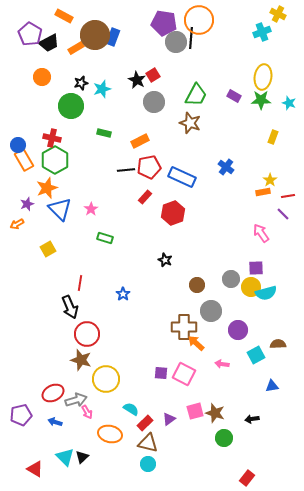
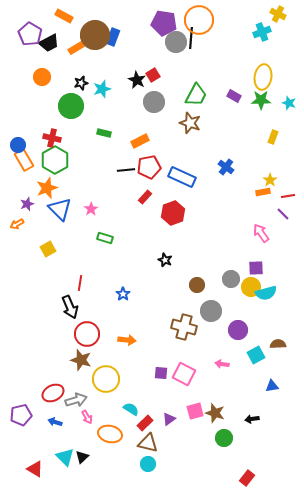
brown cross at (184, 327): rotated 15 degrees clockwise
orange arrow at (196, 343): moved 69 px left, 3 px up; rotated 144 degrees clockwise
pink arrow at (87, 412): moved 5 px down
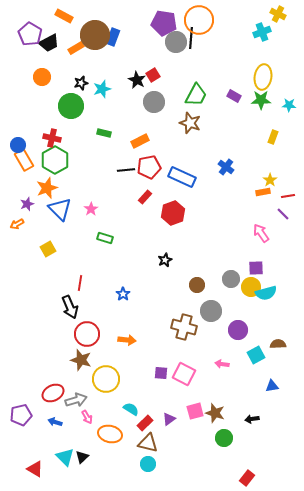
cyan star at (289, 103): moved 2 px down; rotated 16 degrees counterclockwise
black star at (165, 260): rotated 24 degrees clockwise
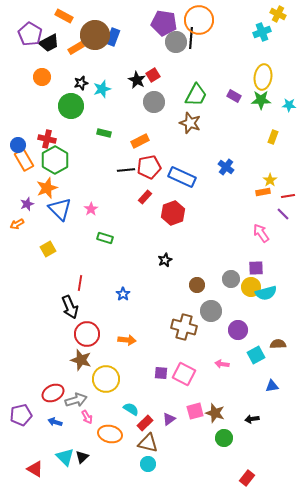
red cross at (52, 138): moved 5 px left, 1 px down
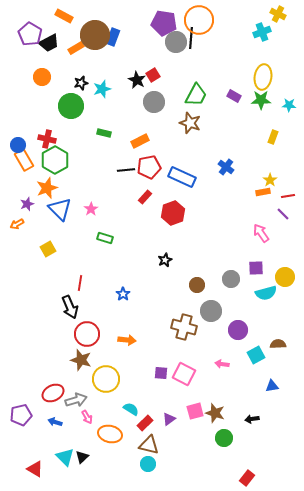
yellow circle at (251, 287): moved 34 px right, 10 px up
brown triangle at (148, 443): moved 1 px right, 2 px down
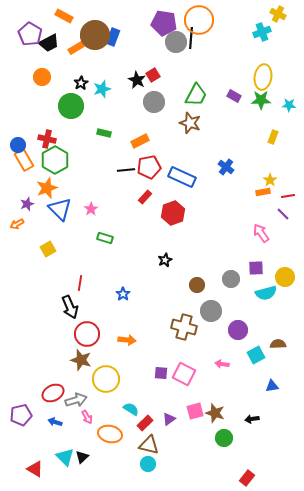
black star at (81, 83): rotated 16 degrees counterclockwise
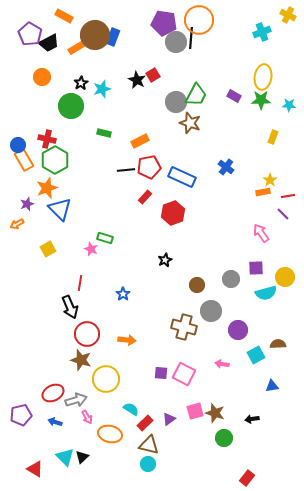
yellow cross at (278, 14): moved 10 px right, 1 px down
gray circle at (154, 102): moved 22 px right
pink star at (91, 209): moved 40 px down; rotated 16 degrees counterclockwise
